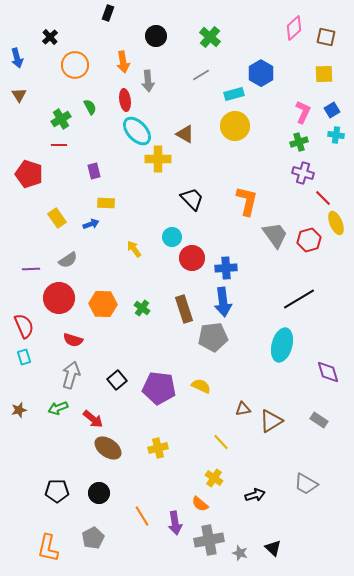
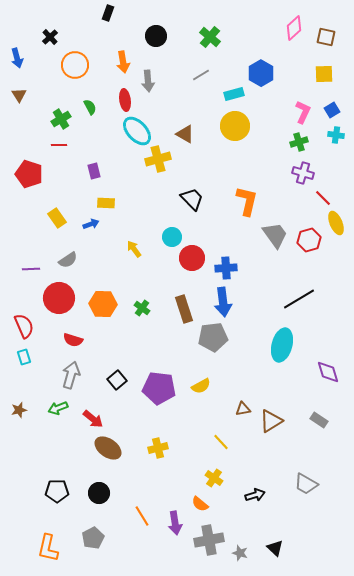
yellow cross at (158, 159): rotated 15 degrees counterclockwise
yellow semicircle at (201, 386): rotated 126 degrees clockwise
black triangle at (273, 548): moved 2 px right
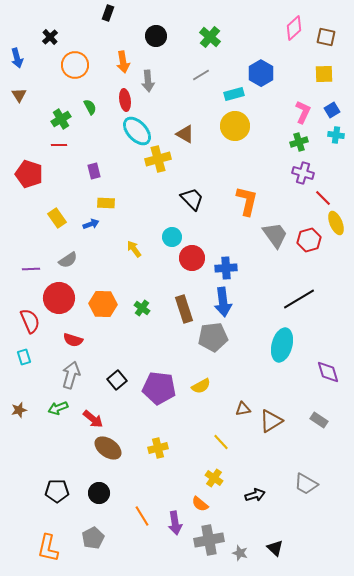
red semicircle at (24, 326): moved 6 px right, 5 px up
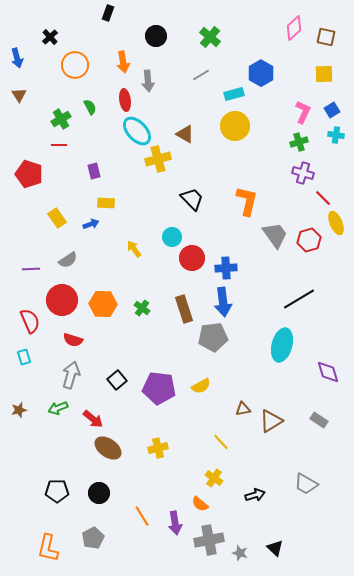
red circle at (59, 298): moved 3 px right, 2 px down
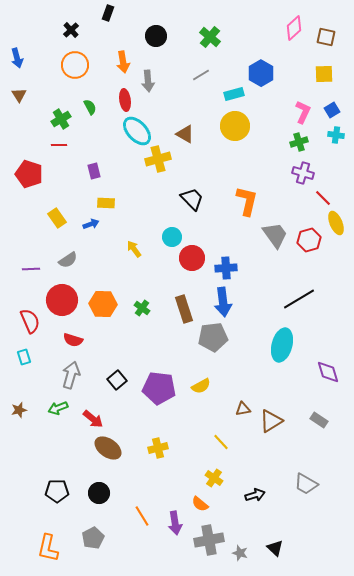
black cross at (50, 37): moved 21 px right, 7 px up
